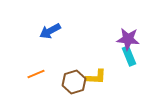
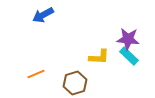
blue arrow: moved 7 px left, 16 px up
cyan rectangle: rotated 24 degrees counterclockwise
yellow L-shape: moved 3 px right, 20 px up
brown hexagon: moved 1 px right, 1 px down
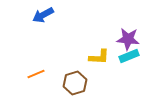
cyan rectangle: rotated 66 degrees counterclockwise
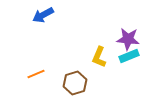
yellow L-shape: rotated 110 degrees clockwise
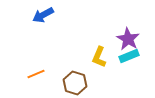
purple star: rotated 25 degrees clockwise
brown hexagon: rotated 25 degrees counterclockwise
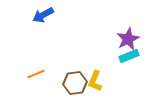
purple star: rotated 15 degrees clockwise
yellow L-shape: moved 4 px left, 24 px down
brown hexagon: rotated 25 degrees counterclockwise
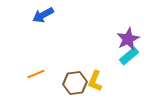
cyan rectangle: rotated 18 degrees counterclockwise
